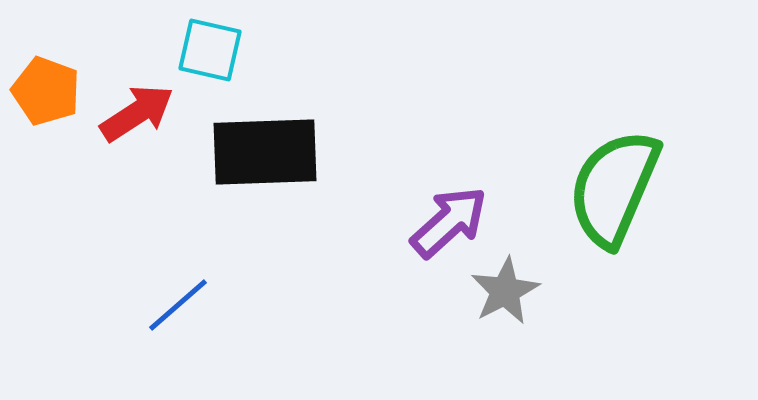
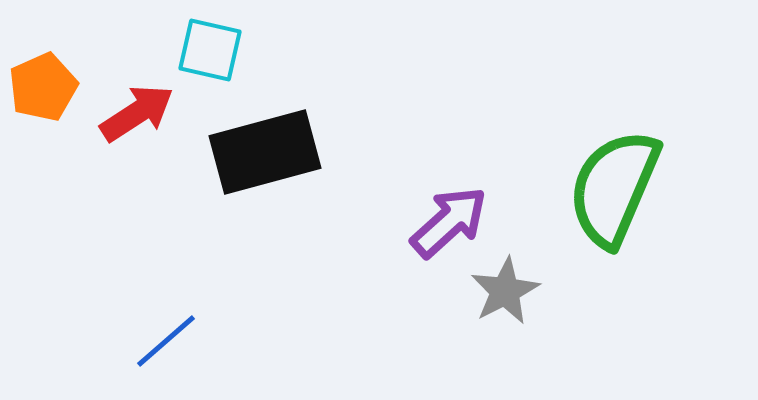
orange pentagon: moved 3 px left, 4 px up; rotated 28 degrees clockwise
black rectangle: rotated 13 degrees counterclockwise
blue line: moved 12 px left, 36 px down
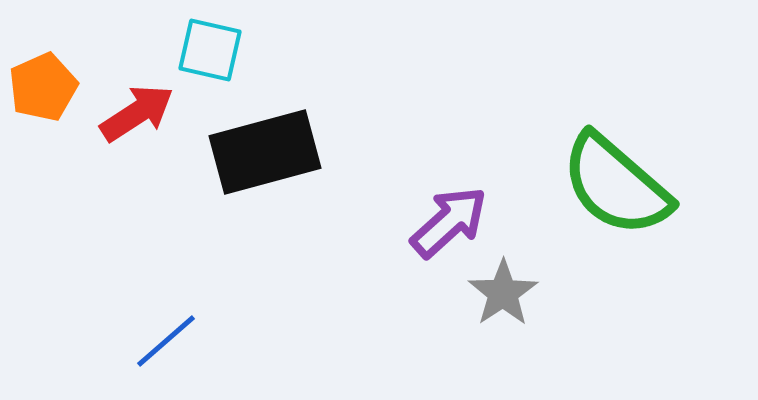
green semicircle: moved 2 px right, 3 px up; rotated 72 degrees counterclockwise
gray star: moved 2 px left, 2 px down; rotated 6 degrees counterclockwise
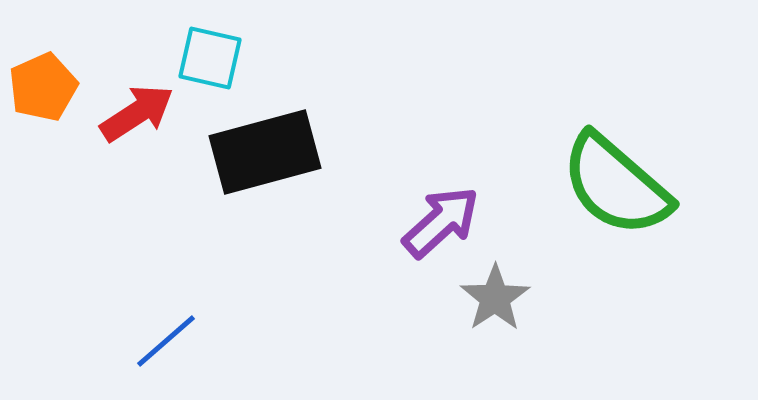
cyan square: moved 8 px down
purple arrow: moved 8 px left
gray star: moved 8 px left, 5 px down
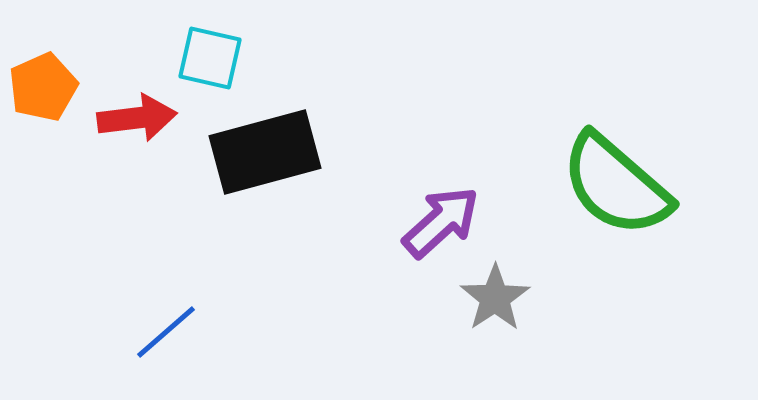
red arrow: moved 5 px down; rotated 26 degrees clockwise
blue line: moved 9 px up
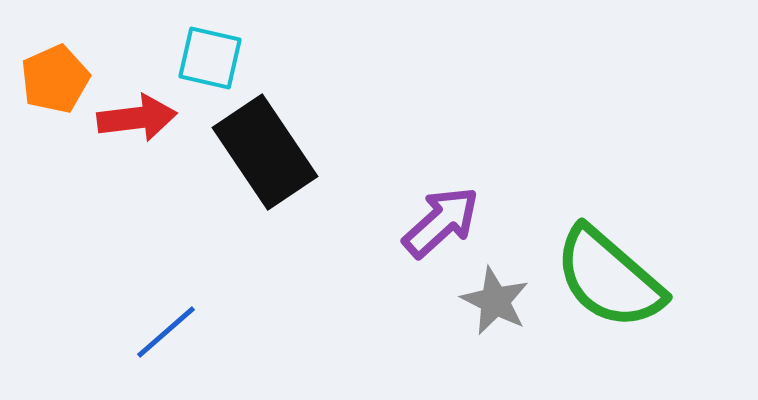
orange pentagon: moved 12 px right, 8 px up
black rectangle: rotated 71 degrees clockwise
green semicircle: moved 7 px left, 93 px down
gray star: moved 3 px down; rotated 12 degrees counterclockwise
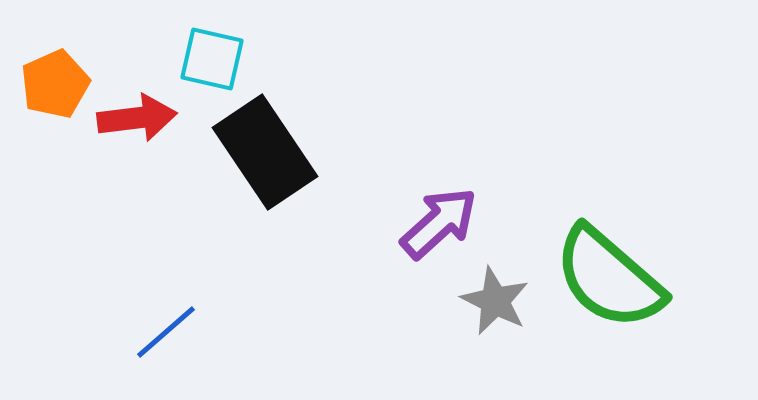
cyan square: moved 2 px right, 1 px down
orange pentagon: moved 5 px down
purple arrow: moved 2 px left, 1 px down
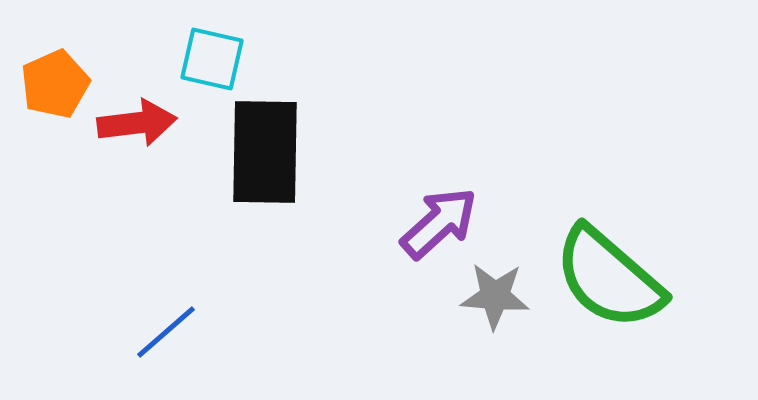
red arrow: moved 5 px down
black rectangle: rotated 35 degrees clockwise
gray star: moved 5 px up; rotated 22 degrees counterclockwise
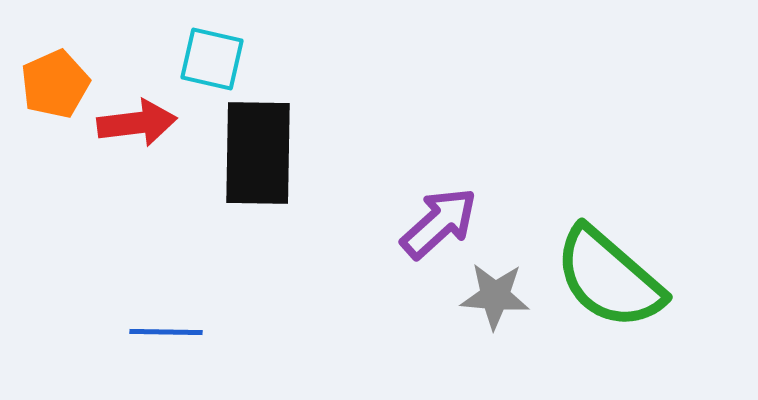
black rectangle: moved 7 px left, 1 px down
blue line: rotated 42 degrees clockwise
